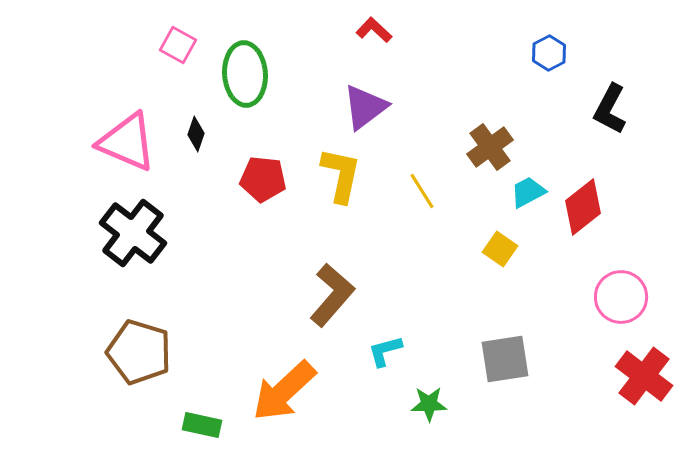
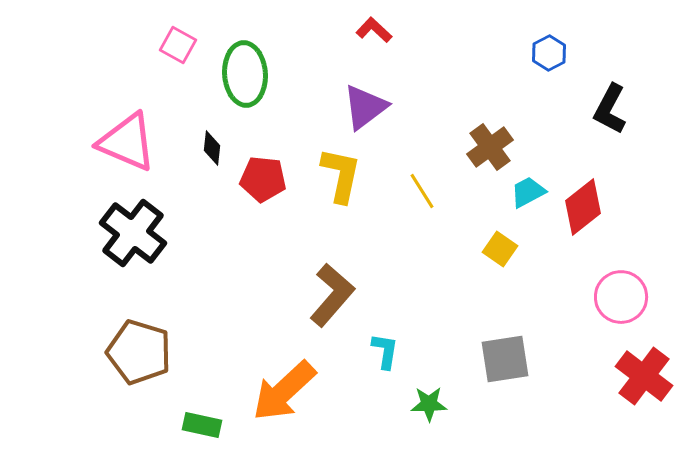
black diamond: moved 16 px right, 14 px down; rotated 12 degrees counterclockwise
cyan L-shape: rotated 114 degrees clockwise
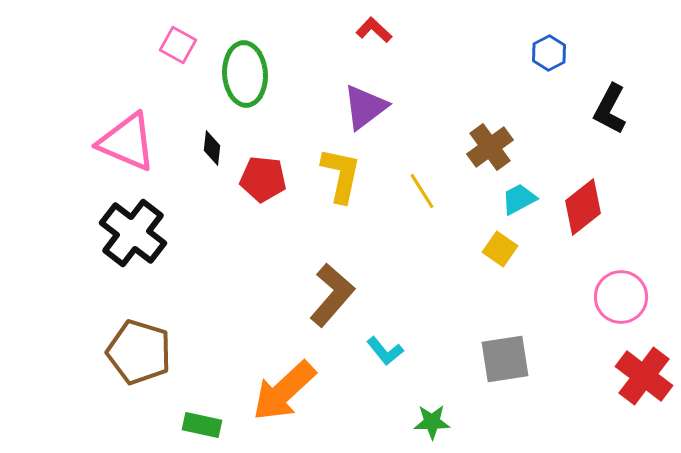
cyan trapezoid: moved 9 px left, 7 px down
cyan L-shape: rotated 132 degrees clockwise
green star: moved 3 px right, 18 px down
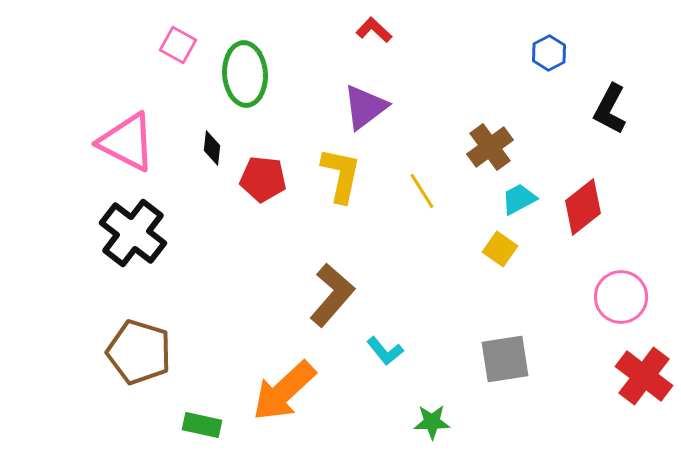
pink triangle: rotated 4 degrees clockwise
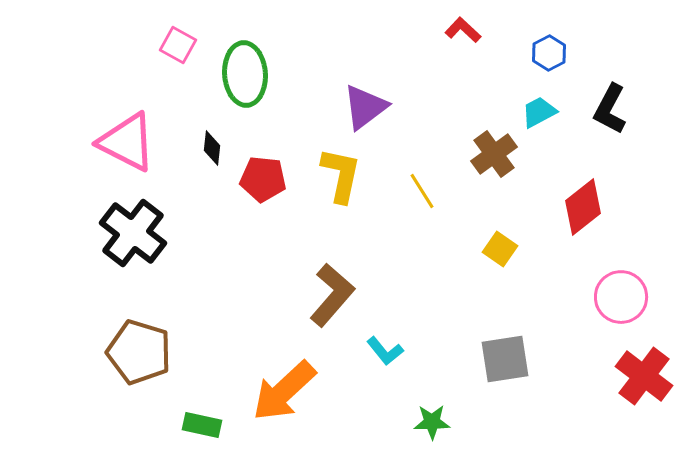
red L-shape: moved 89 px right
brown cross: moved 4 px right, 7 px down
cyan trapezoid: moved 20 px right, 87 px up
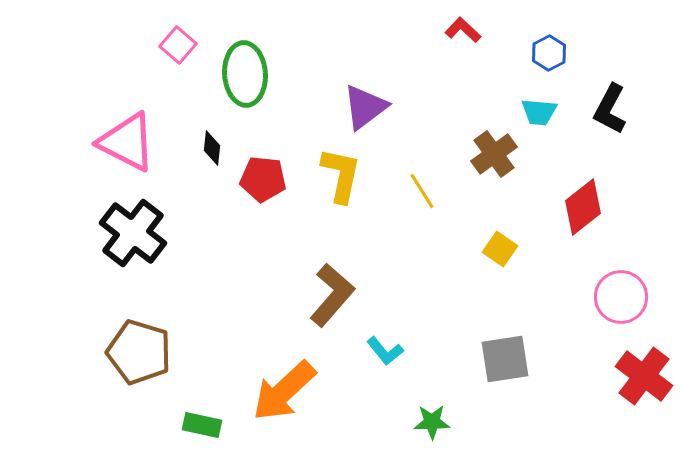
pink square: rotated 12 degrees clockwise
cyan trapezoid: rotated 147 degrees counterclockwise
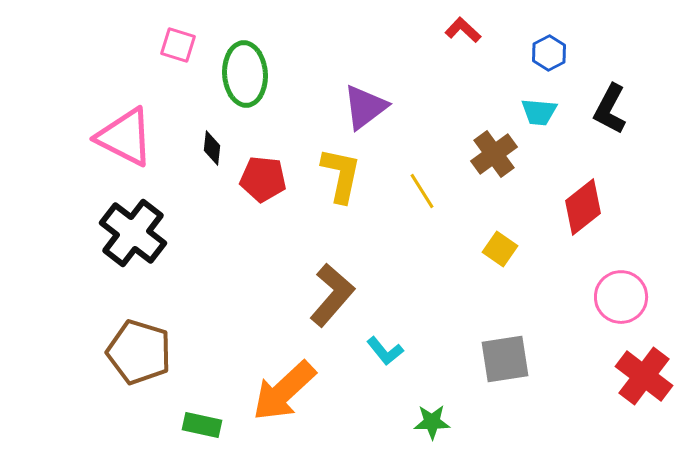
pink square: rotated 24 degrees counterclockwise
pink triangle: moved 2 px left, 5 px up
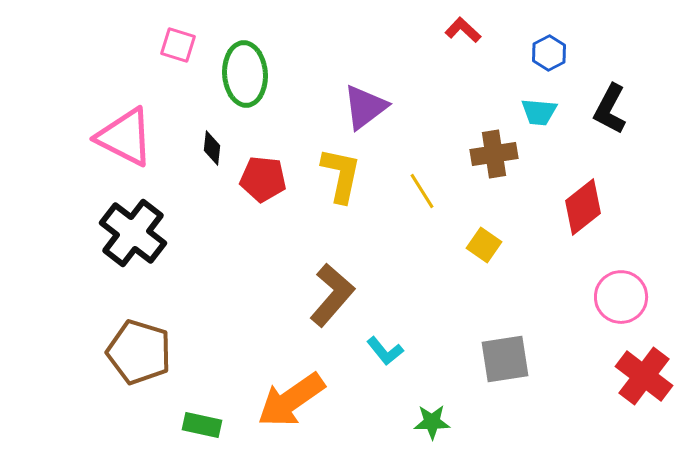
brown cross: rotated 27 degrees clockwise
yellow square: moved 16 px left, 4 px up
orange arrow: moved 7 px right, 9 px down; rotated 8 degrees clockwise
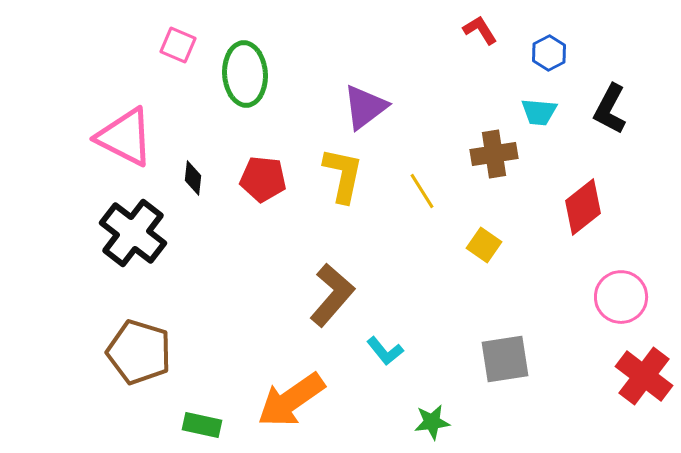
red L-shape: moved 17 px right; rotated 15 degrees clockwise
pink square: rotated 6 degrees clockwise
black diamond: moved 19 px left, 30 px down
yellow L-shape: moved 2 px right
green star: rotated 6 degrees counterclockwise
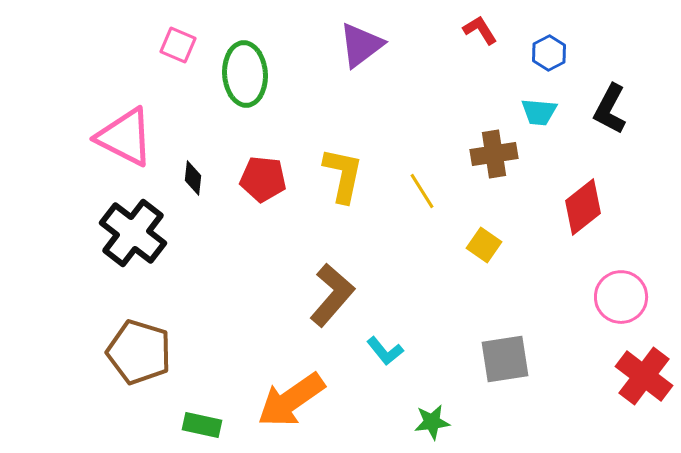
purple triangle: moved 4 px left, 62 px up
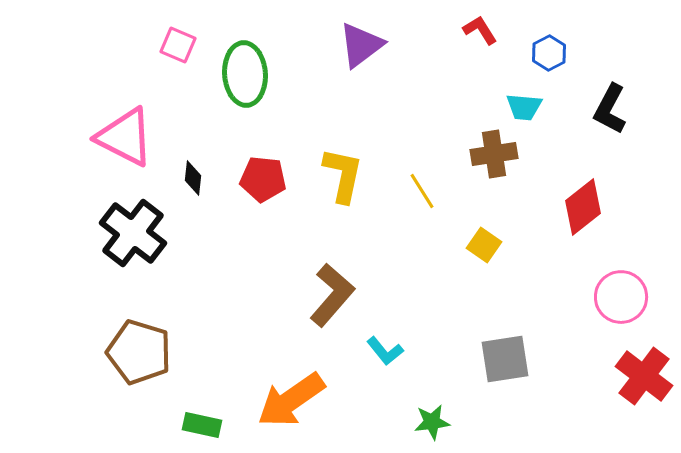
cyan trapezoid: moved 15 px left, 5 px up
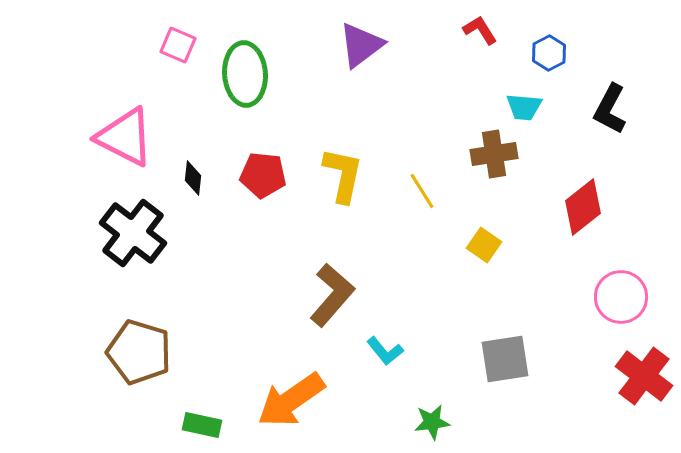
red pentagon: moved 4 px up
